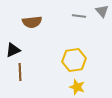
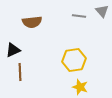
yellow star: moved 3 px right
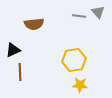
gray triangle: moved 4 px left, 1 px down
brown semicircle: moved 2 px right, 2 px down
yellow star: moved 2 px up; rotated 14 degrees counterclockwise
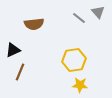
gray line: moved 2 px down; rotated 32 degrees clockwise
brown line: rotated 24 degrees clockwise
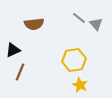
gray triangle: moved 2 px left, 12 px down
yellow star: rotated 21 degrees clockwise
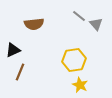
gray line: moved 2 px up
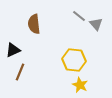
brown semicircle: rotated 90 degrees clockwise
yellow hexagon: rotated 15 degrees clockwise
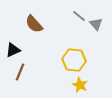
brown semicircle: rotated 36 degrees counterclockwise
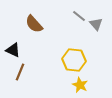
black triangle: rotated 49 degrees clockwise
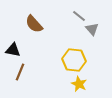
gray triangle: moved 4 px left, 5 px down
black triangle: rotated 14 degrees counterclockwise
yellow star: moved 1 px left, 1 px up
